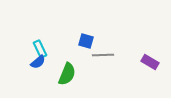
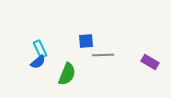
blue square: rotated 21 degrees counterclockwise
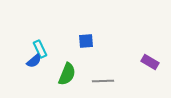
gray line: moved 26 px down
blue semicircle: moved 4 px left, 1 px up
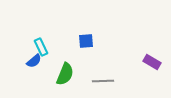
cyan rectangle: moved 1 px right, 2 px up
purple rectangle: moved 2 px right
green semicircle: moved 2 px left
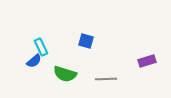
blue square: rotated 21 degrees clockwise
purple rectangle: moved 5 px left, 1 px up; rotated 48 degrees counterclockwise
green semicircle: rotated 85 degrees clockwise
gray line: moved 3 px right, 2 px up
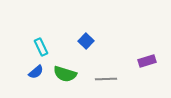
blue square: rotated 28 degrees clockwise
blue semicircle: moved 2 px right, 11 px down
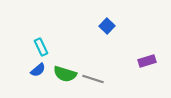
blue square: moved 21 px right, 15 px up
blue semicircle: moved 2 px right, 2 px up
gray line: moved 13 px left; rotated 20 degrees clockwise
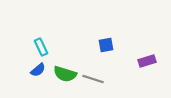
blue square: moved 1 px left, 19 px down; rotated 35 degrees clockwise
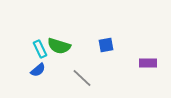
cyan rectangle: moved 1 px left, 2 px down
purple rectangle: moved 1 px right, 2 px down; rotated 18 degrees clockwise
green semicircle: moved 6 px left, 28 px up
gray line: moved 11 px left, 1 px up; rotated 25 degrees clockwise
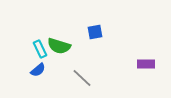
blue square: moved 11 px left, 13 px up
purple rectangle: moved 2 px left, 1 px down
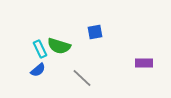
purple rectangle: moved 2 px left, 1 px up
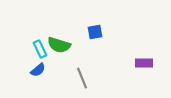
green semicircle: moved 1 px up
gray line: rotated 25 degrees clockwise
